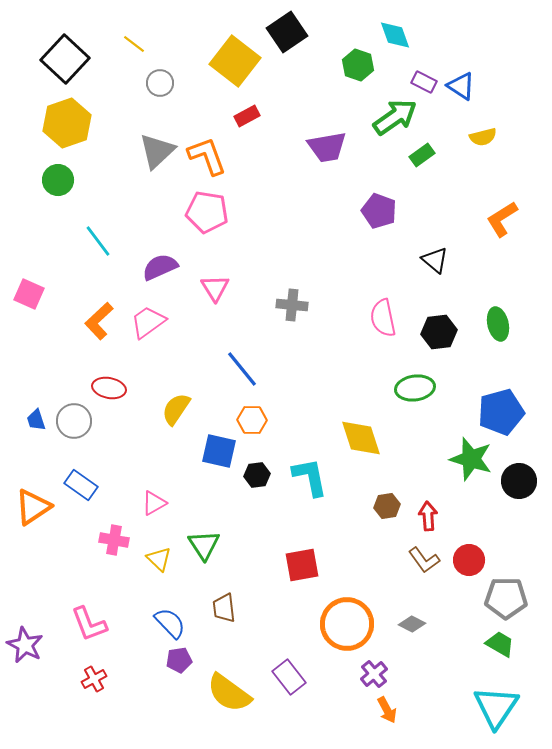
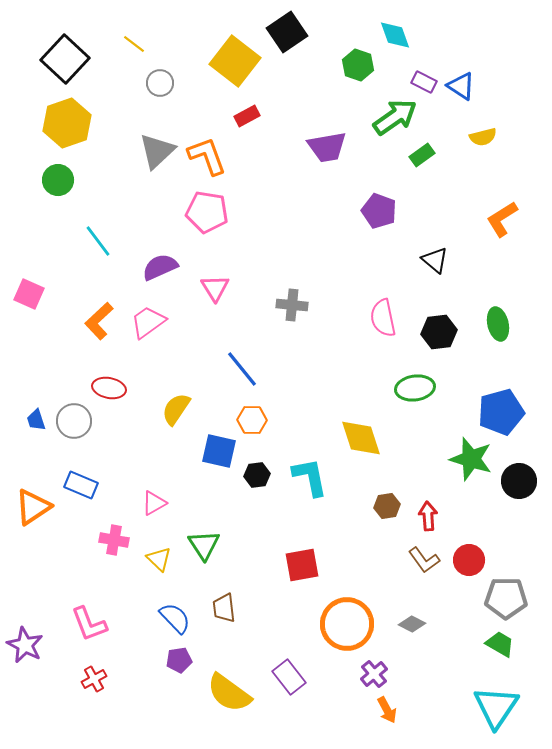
blue rectangle at (81, 485): rotated 12 degrees counterclockwise
blue semicircle at (170, 623): moved 5 px right, 5 px up
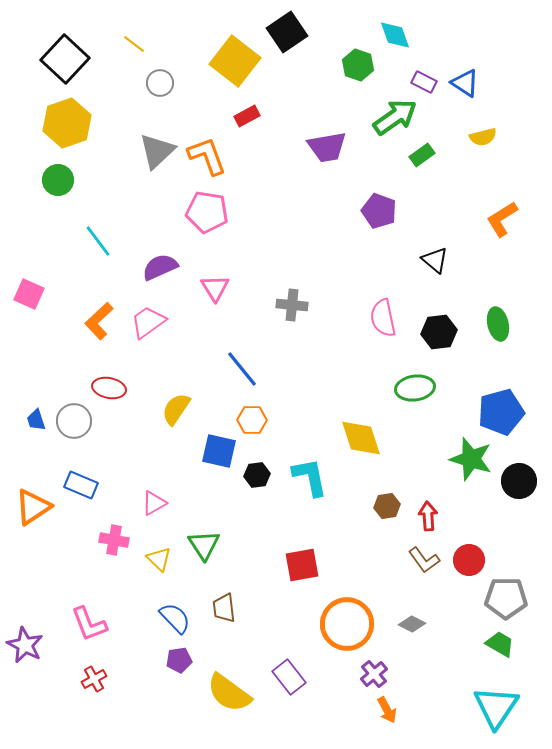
blue triangle at (461, 86): moved 4 px right, 3 px up
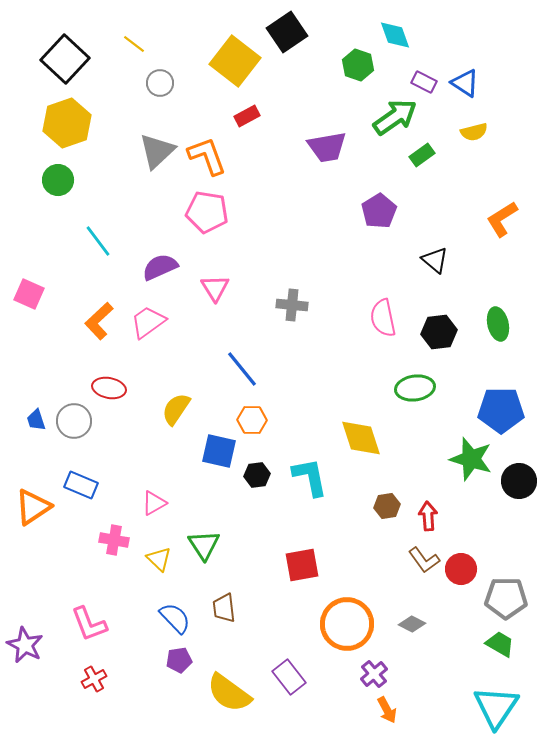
yellow semicircle at (483, 137): moved 9 px left, 5 px up
purple pentagon at (379, 211): rotated 20 degrees clockwise
blue pentagon at (501, 412): moved 2 px up; rotated 15 degrees clockwise
red circle at (469, 560): moved 8 px left, 9 px down
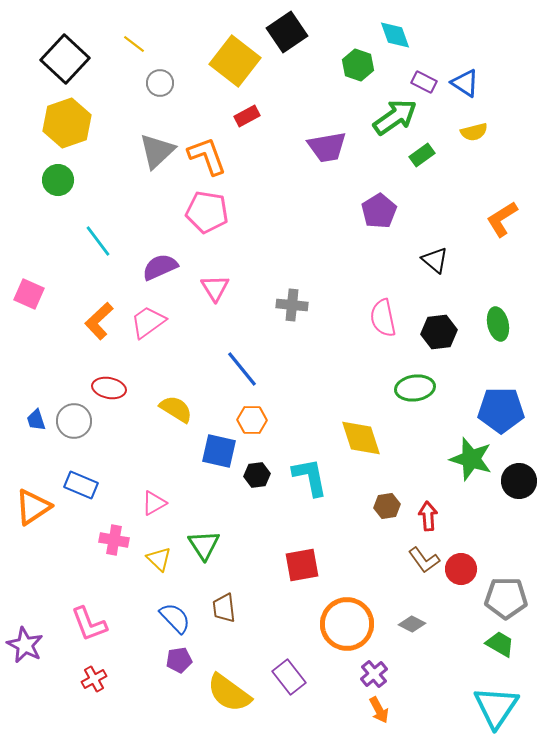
yellow semicircle at (176, 409): rotated 88 degrees clockwise
orange arrow at (387, 710): moved 8 px left
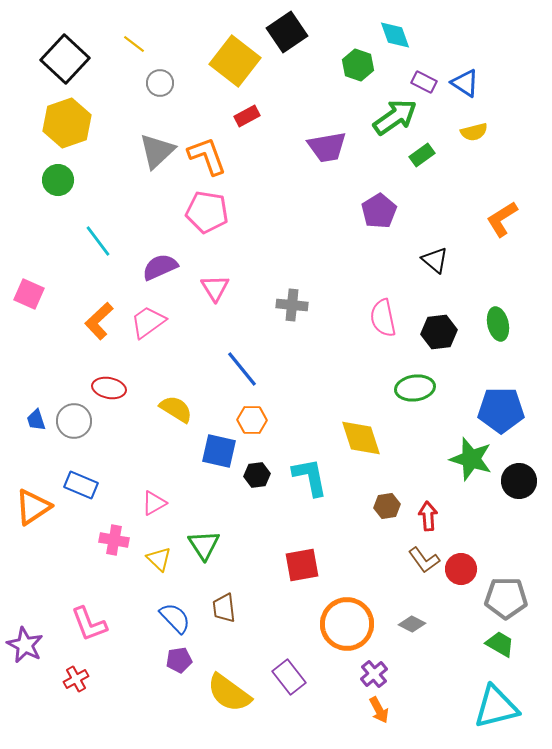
red cross at (94, 679): moved 18 px left
cyan triangle at (496, 707): rotated 42 degrees clockwise
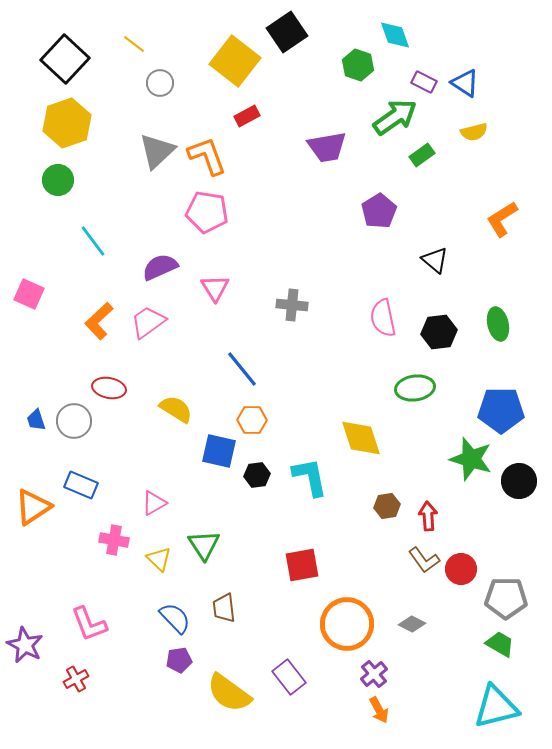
cyan line at (98, 241): moved 5 px left
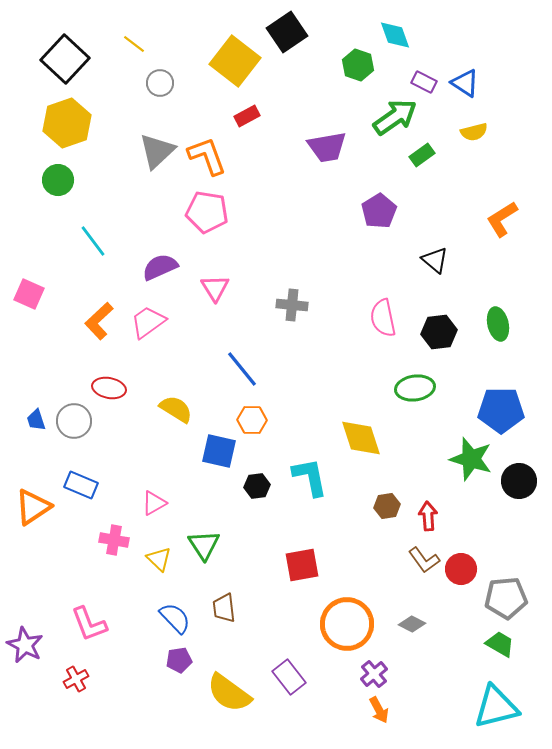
black hexagon at (257, 475): moved 11 px down
gray pentagon at (506, 598): rotated 6 degrees counterclockwise
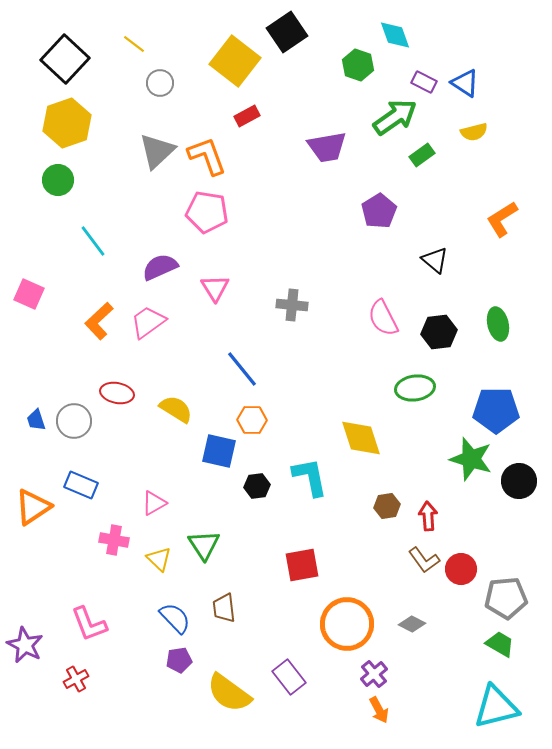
pink semicircle at (383, 318): rotated 15 degrees counterclockwise
red ellipse at (109, 388): moved 8 px right, 5 px down
blue pentagon at (501, 410): moved 5 px left
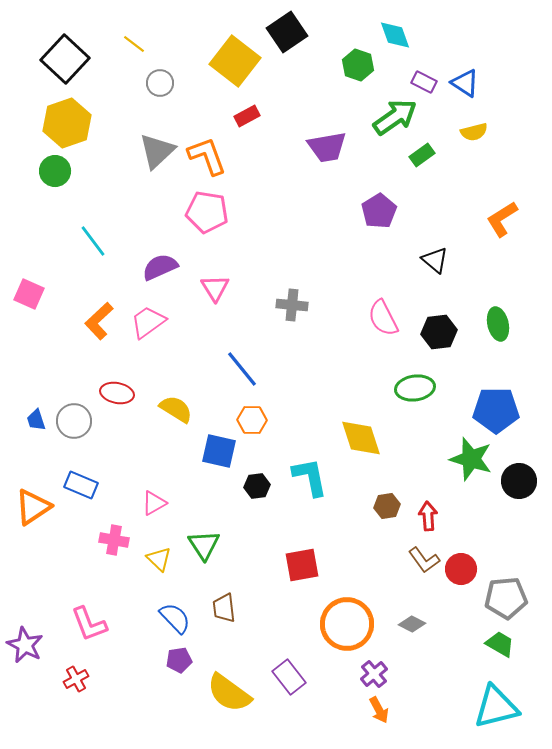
green circle at (58, 180): moved 3 px left, 9 px up
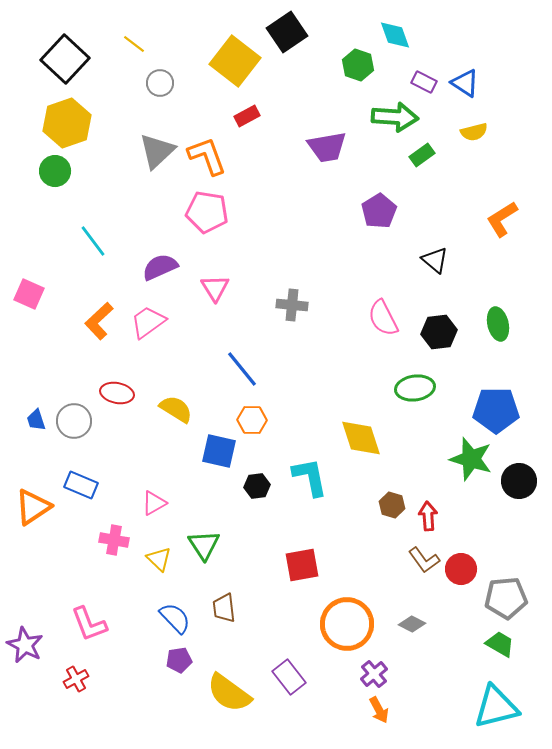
green arrow at (395, 117): rotated 39 degrees clockwise
brown hexagon at (387, 506): moved 5 px right, 1 px up; rotated 25 degrees clockwise
